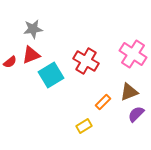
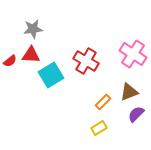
red triangle: rotated 24 degrees clockwise
red semicircle: moved 1 px up
yellow rectangle: moved 15 px right, 2 px down
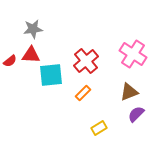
red cross: rotated 20 degrees clockwise
cyan square: rotated 25 degrees clockwise
orange rectangle: moved 20 px left, 9 px up
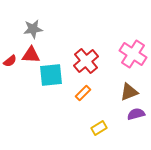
purple semicircle: rotated 30 degrees clockwise
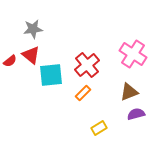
red triangle: rotated 36 degrees clockwise
red cross: moved 1 px right, 4 px down
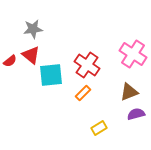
red cross: rotated 15 degrees counterclockwise
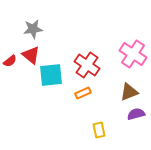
orange rectangle: rotated 21 degrees clockwise
yellow rectangle: moved 2 px down; rotated 70 degrees counterclockwise
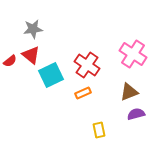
cyan square: rotated 20 degrees counterclockwise
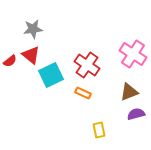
orange rectangle: rotated 49 degrees clockwise
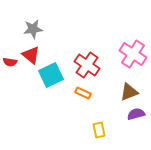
red semicircle: moved 1 px down; rotated 48 degrees clockwise
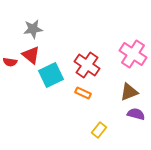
purple semicircle: rotated 30 degrees clockwise
yellow rectangle: rotated 49 degrees clockwise
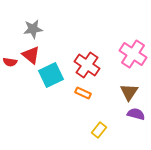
brown triangle: rotated 36 degrees counterclockwise
